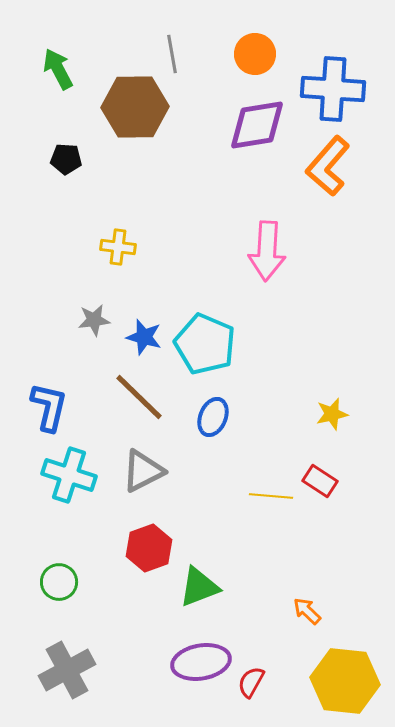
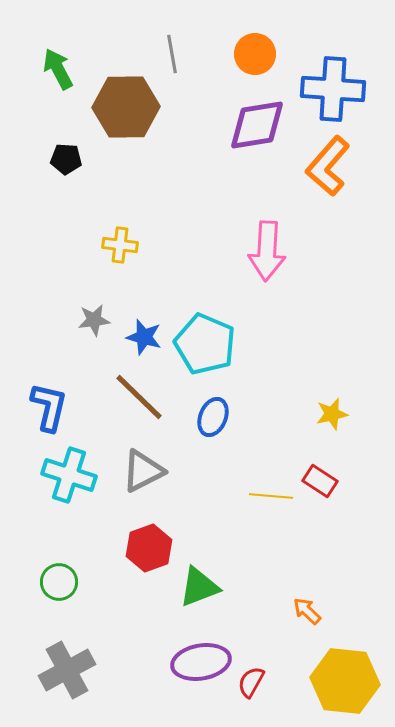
brown hexagon: moved 9 px left
yellow cross: moved 2 px right, 2 px up
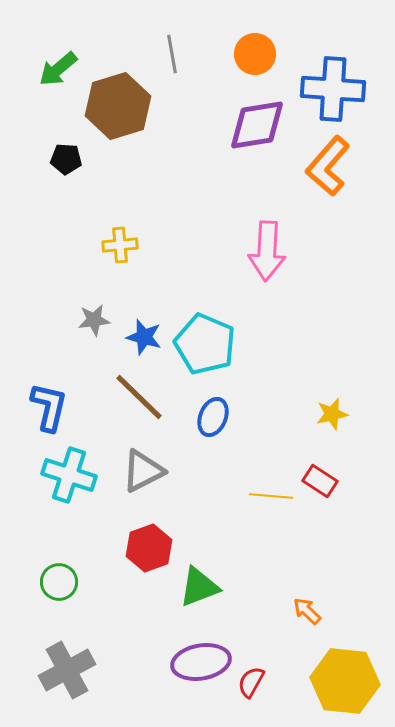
green arrow: rotated 102 degrees counterclockwise
brown hexagon: moved 8 px left, 1 px up; rotated 16 degrees counterclockwise
yellow cross: rotated 12 degrees counterclockwise
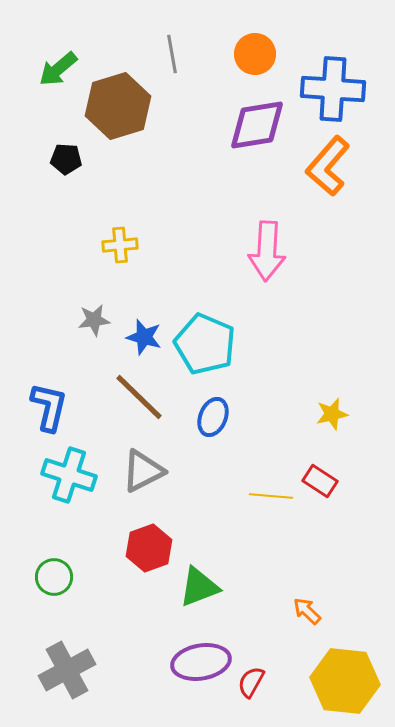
green circle: moved 5 px left, 5 px up
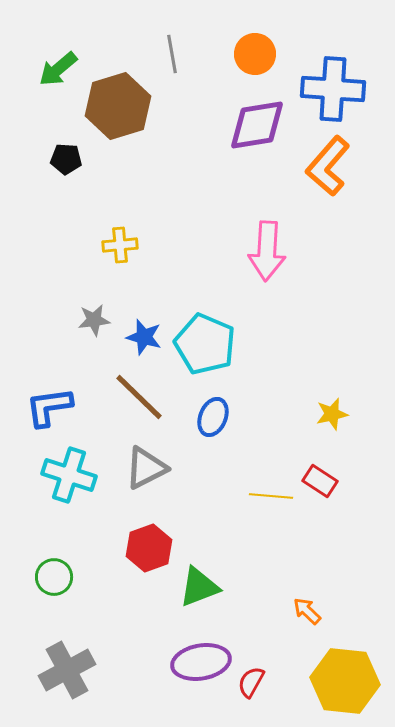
blue L-shape: rotated 111 degrees counterclockwise
gray triangle: moved 3 px right, 3 px up
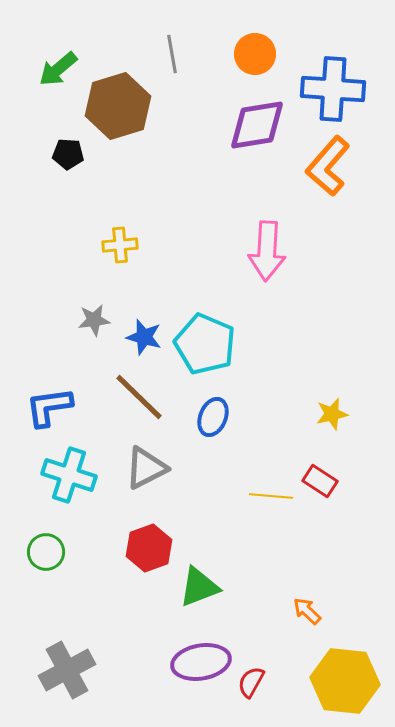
black pentagon: moved 2 px right, 5 px up
green circle: moved 8 px left, 25 px up
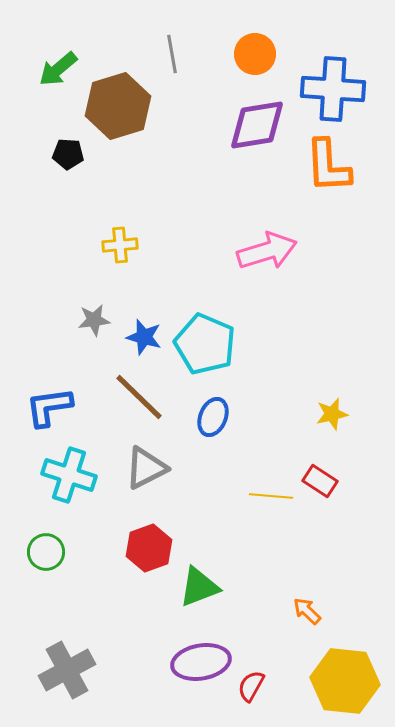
orange L-shape: rotated 44 degrees counterclockwise
pink arrow: rotated 110 degrees counterclockwise
red semicircle: moved 4 px down
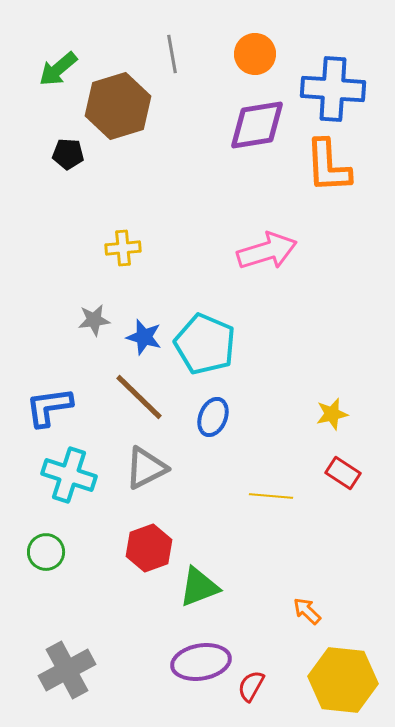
yellow cross: moved 3 px right, 3 px down
red rectangle: moved 23 px right, 8 px up
yellow hexagon: moved 2 px left, 1 px up
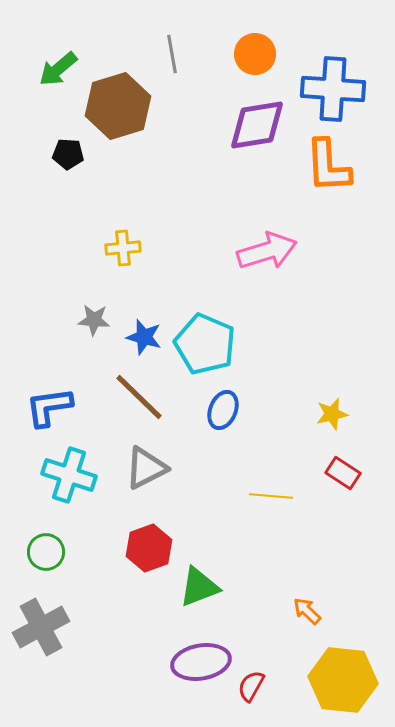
gray star: rotated 12 degrees clockwise
blue ellipse: moved 10 px right, 7 px up
gray cross: moved 26 px left, 43 px up
